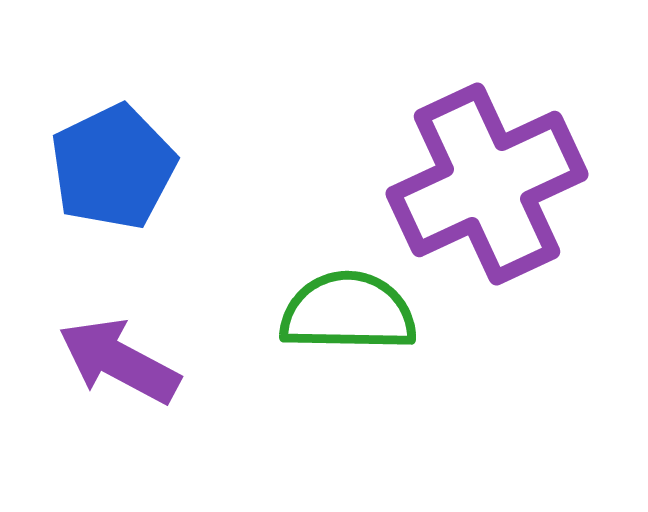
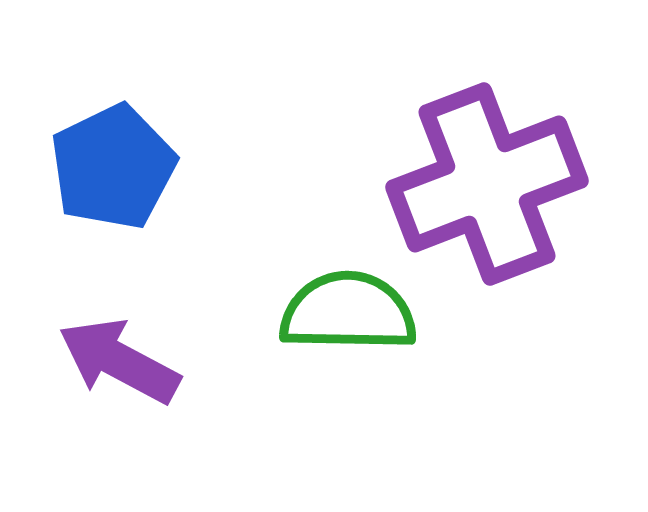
purple cross: rotated 4 degrees clockwise
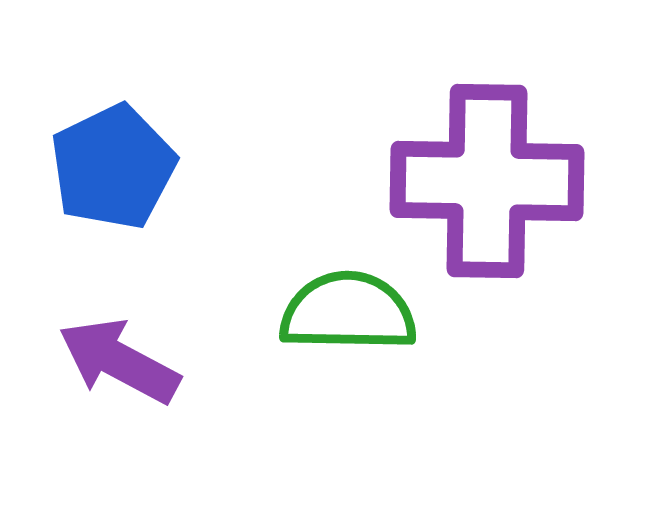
purple cross: moved 3 px up; rotated 22 degrees clockwise
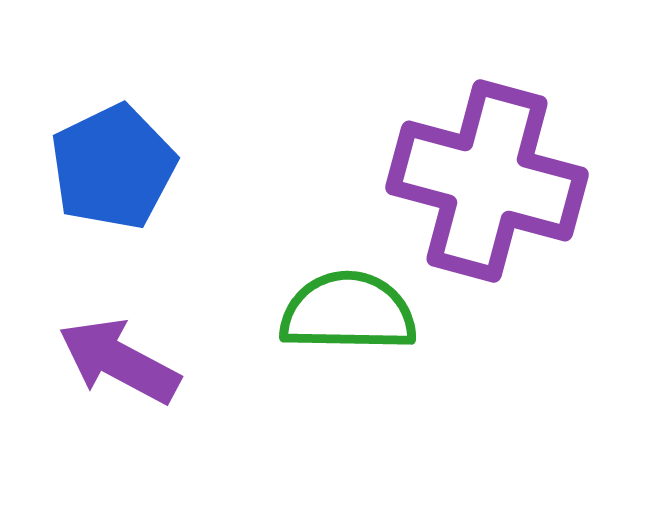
purple cross: rotated 14 degrees clockwise
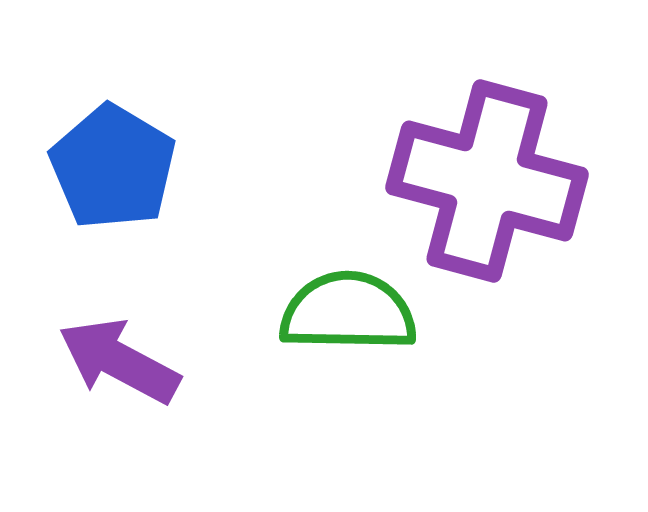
blue pentagon: rotated 15 degrees counterclockwise
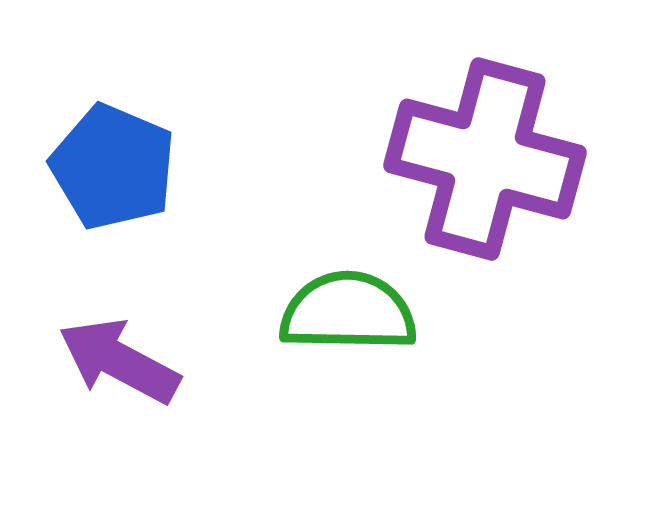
blue pentagon: rotated 8 degrees counterclockwise
purple cross: moved 2 px left, 22 px up
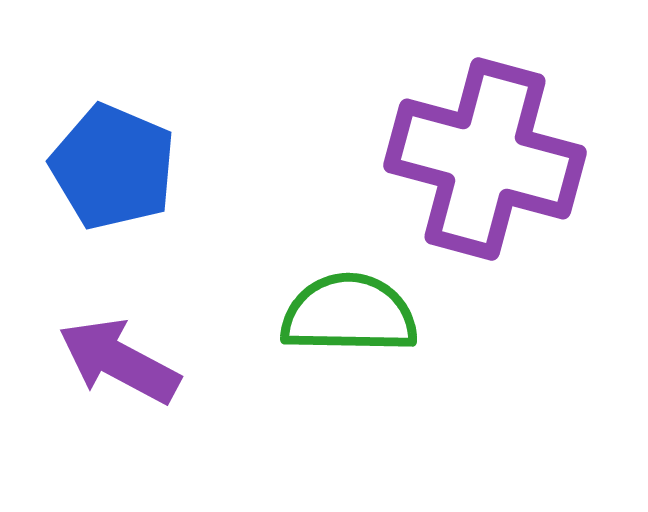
green semicircle: moved 1 px right, 2 px down
